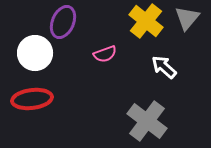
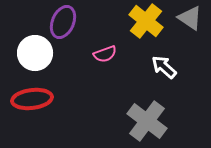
gray triangle: moved 3 px right; rotated 36 degrees counterclockwise
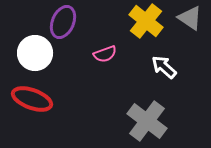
red ellipse: rotated 27 degrees clockwise
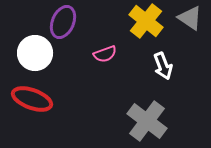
white arrow: moved 1 px left, 1 px up; rotated 152 degrees counterclockwise
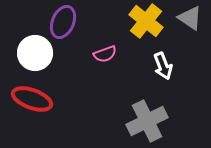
gray cross: rotated 27 degrees clockwise
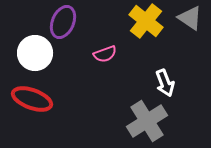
white arrow: moved 2 px right, 17 px down
gray cross: rotated 6 degrees counterclockwise
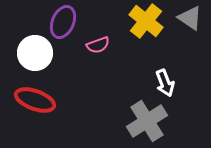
pink semicircle: moved 7 px left, 9 px up
red ellipse: moved 3 px right, 1 px down
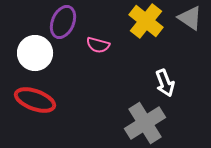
pink semicircle: rotated 35 degrees clockwise
gray cross: moved 2 px left, 2 px down
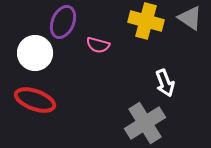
yellow cross: rotated 24 degrees counterclockwise
